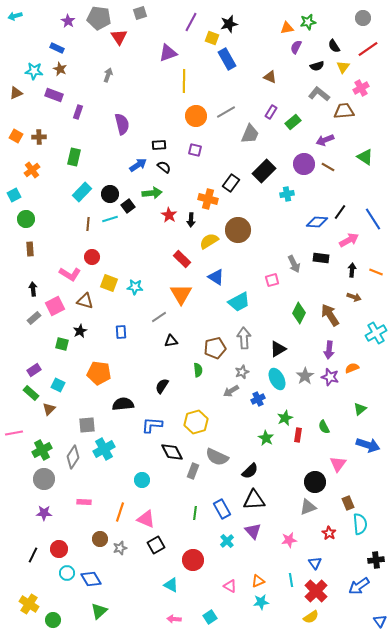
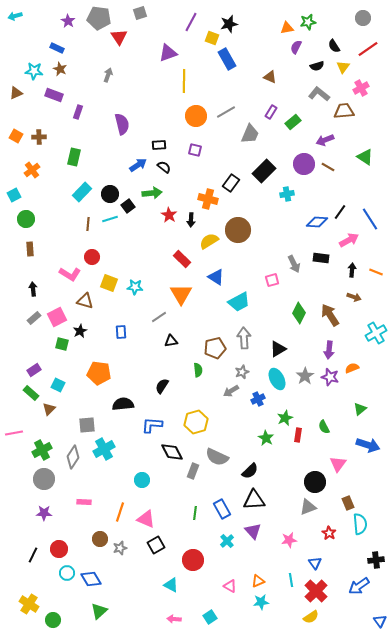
blue line at (373, 219): moved 3 px left
pink square at (55, 306): moved 2 px right, 11 px down
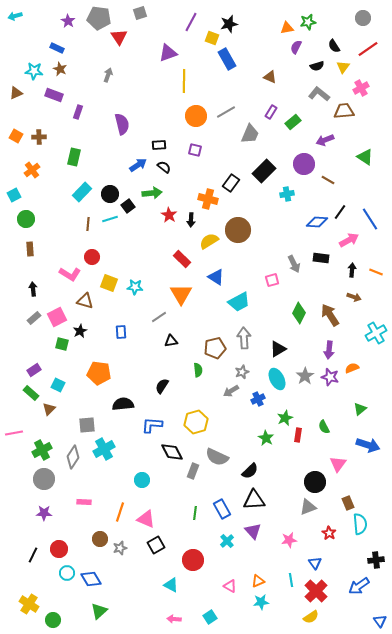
brown line at (328, 167): moved 13 px down
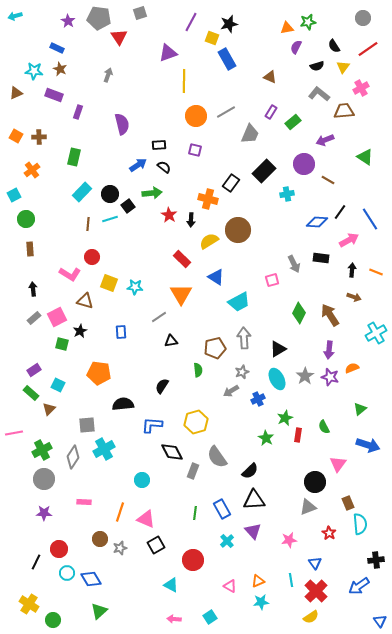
gray semicircle at (217, 457): rotated 30 degrees clockwise
black line at (33, 555): moved 3 px right, 7 px down
